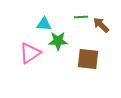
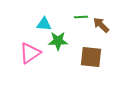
brown square: moved 3 px right, 2 px up
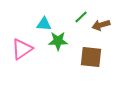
green line: rotated 40 degrees counterclockwise
brown arrow: rotated 60 degrees counterclockwise
pink triangle: moved 8 px left, 4 px up
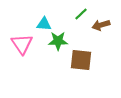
green line: moved 3 px up
pink triangle: moved 5 px up; rotated 30 degrees counterclockwise
brown square: moved 10 px left, 3 px down
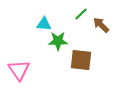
brown arrow: rotated 60 degrees clockwise
pink triangle: moved 3 px left, 26 px down
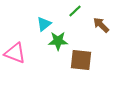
green line: moved 6 px left, 3 px up
cyan triangle: rotated 42 degrees counterclockwise
pink triangle: moved 4 px left, 17 px up; rotated 35 degrees counterclockwise
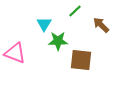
cyan triangle: rotated 21 degrees counterclockwise
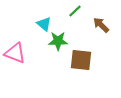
cyan triangle: rotated 21 degrees counterclockwise
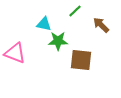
cyan triangle: rotated 28 degrees counterclockwise
